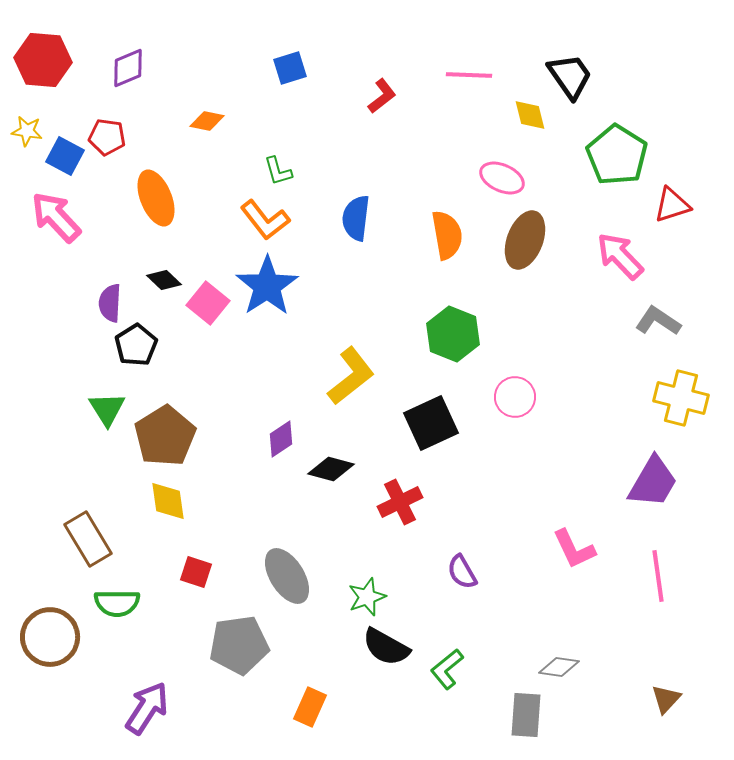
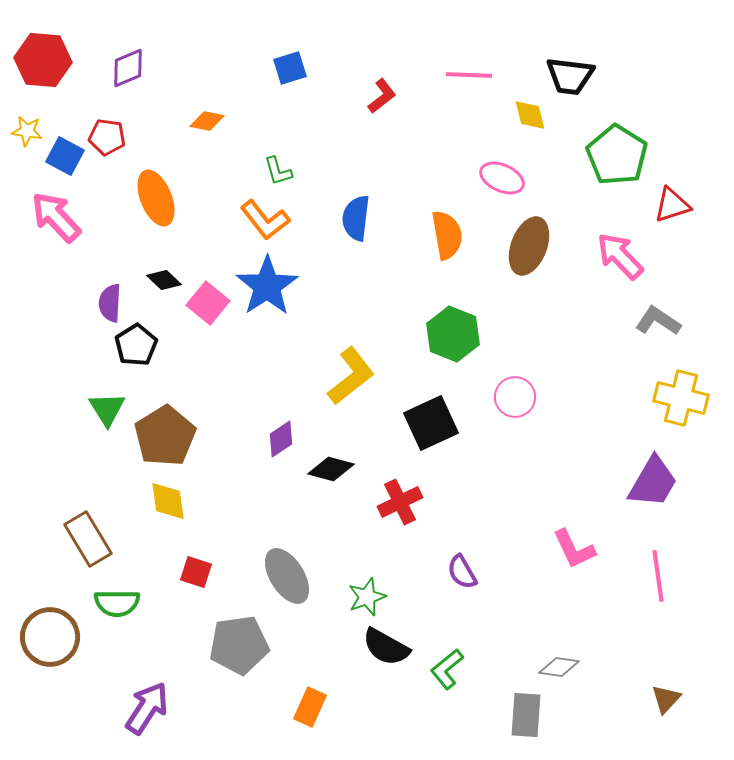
black trapezoid at (570, 76): rotated 132 degrees clockwise
brown ellipse at (525, 240): moved 4 px right, 6 px down
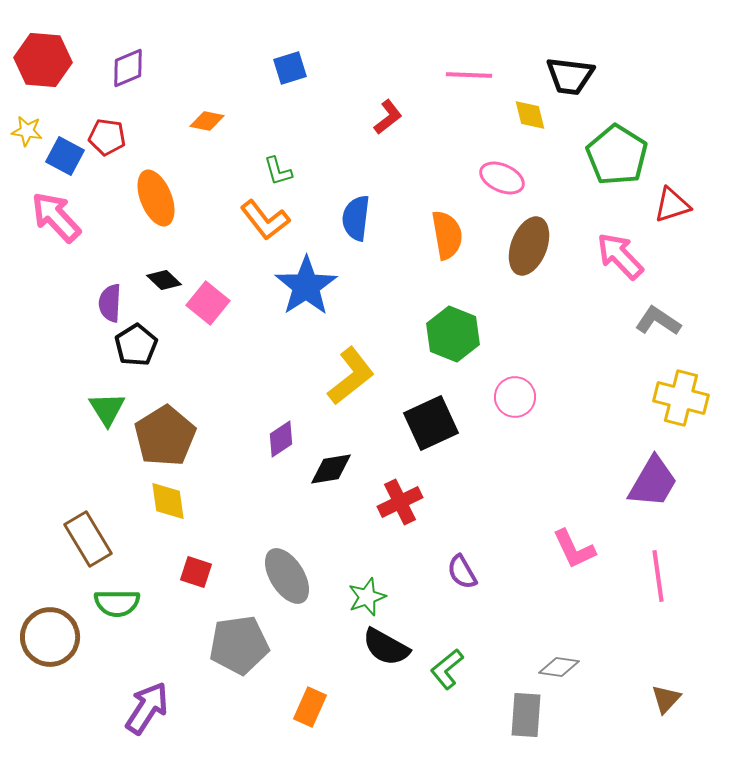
red L-shape at (382, 96): moved 6 px right, 21 px down
blue star at (267, 286): moved 39 px right
black diamond at (331, 469): rotated 24 degrees counterclockwise
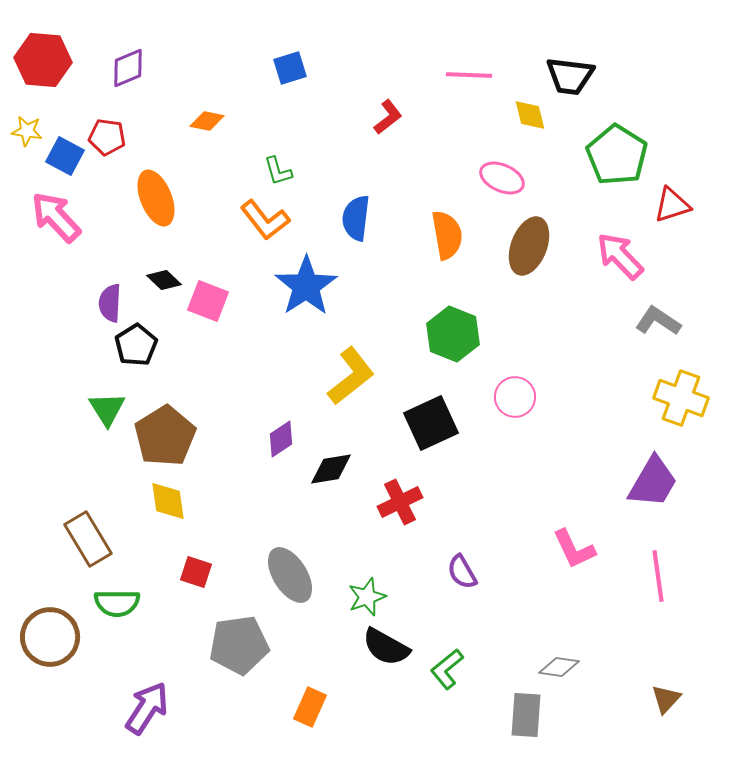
pink square at (208, 303): moved 2 px up; rotated 18 degrees counterclockwise
yellow cross at (681, 398): rotated 6 degrees clockwise
gray ellipse at (287, 576): moved 3 px right, 1 px up
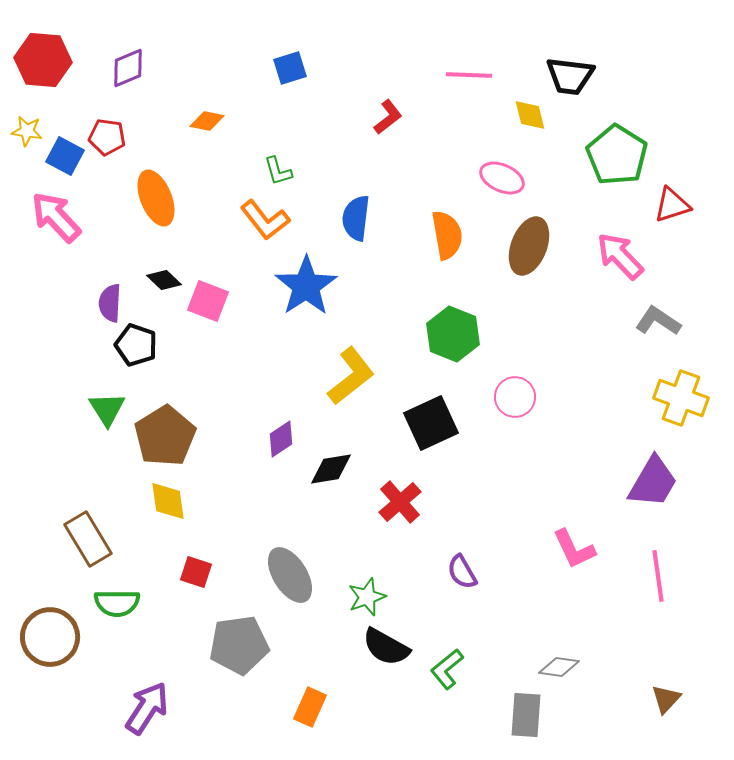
black pentagon at (136, 345): rotated 21 degrees counterclockwise
red cross at (400, 502): rotated 15 degrees counterclockwise
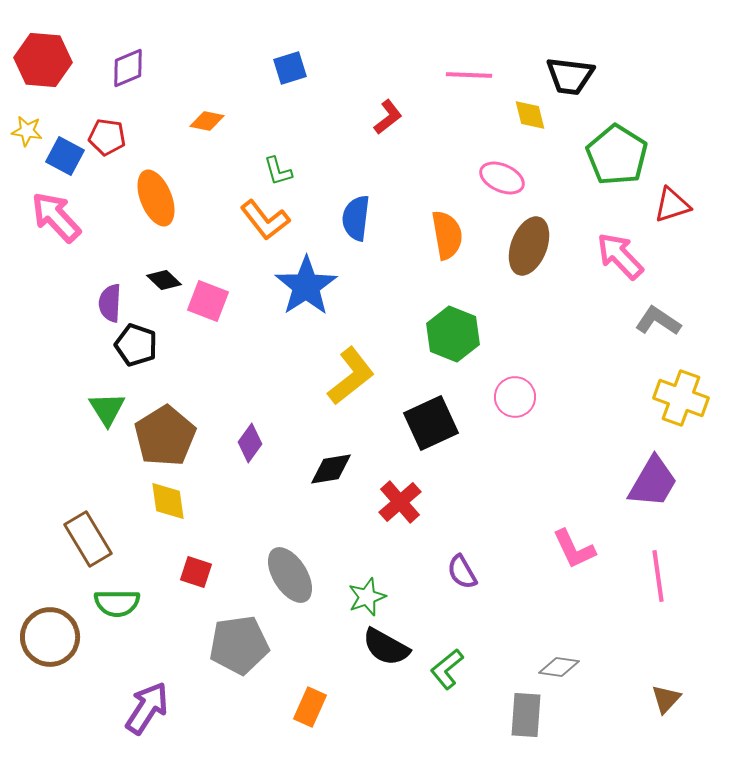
purple diamond at (281, 439): moved 31 px left, 4 px down; rotated 21 degrees counterclockwise
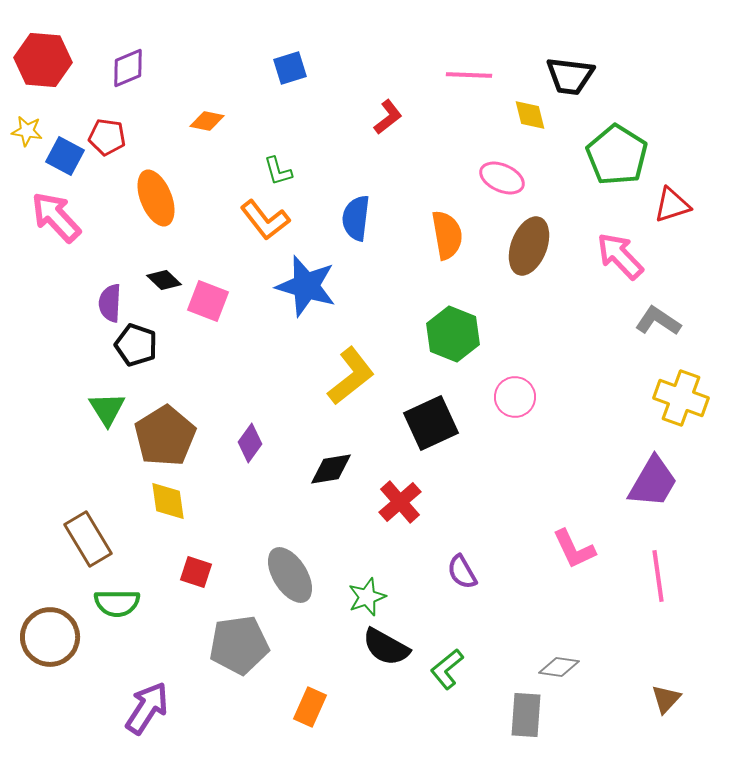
blue star at (306, 286): rotated 22 degrees counterclockwise
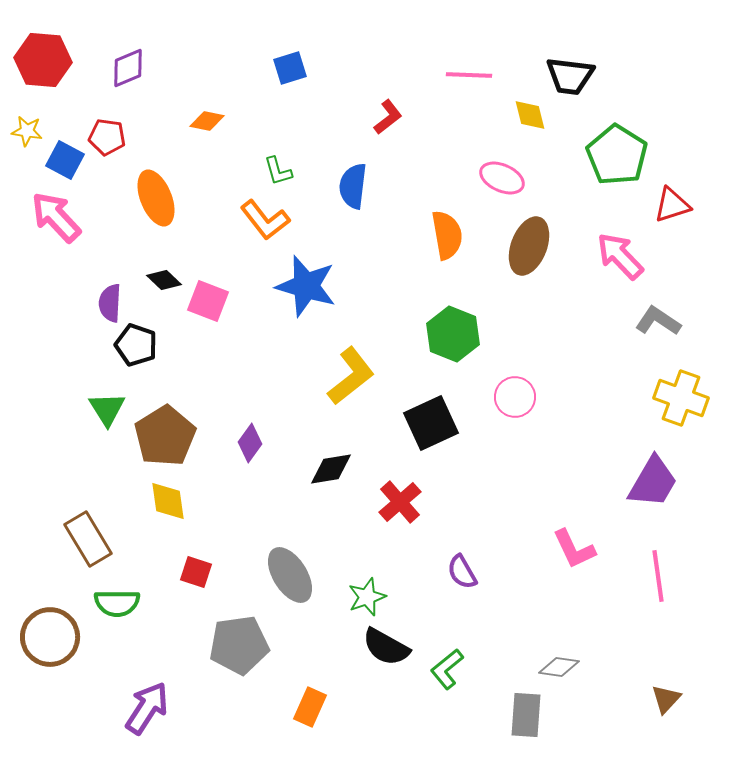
blue square at (65, 156): moved 4 px down
blue semicircle at (356, 218): moved 3 px left, 32 px up
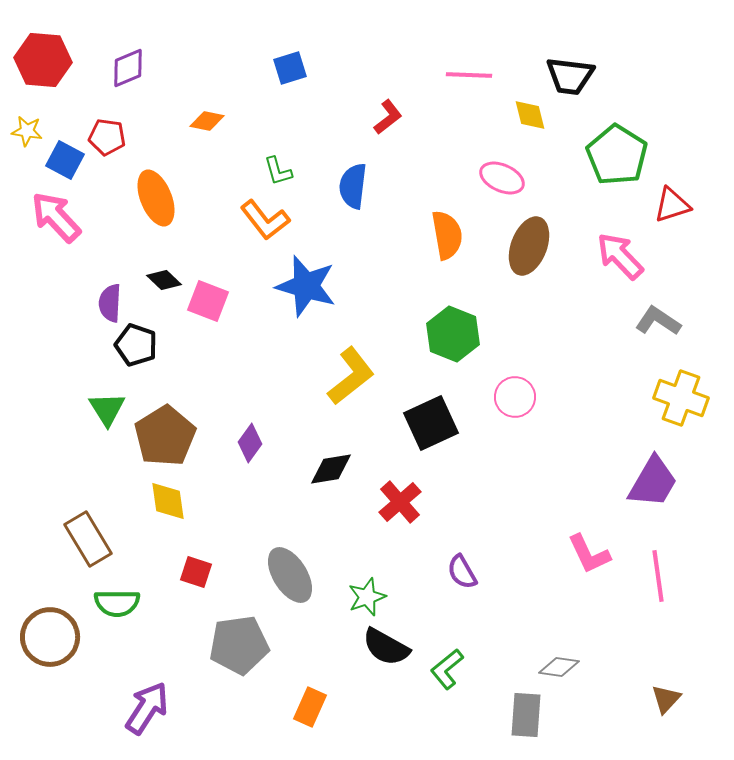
pink L-shape at (574, 549): moved 15 px right, 5 px down
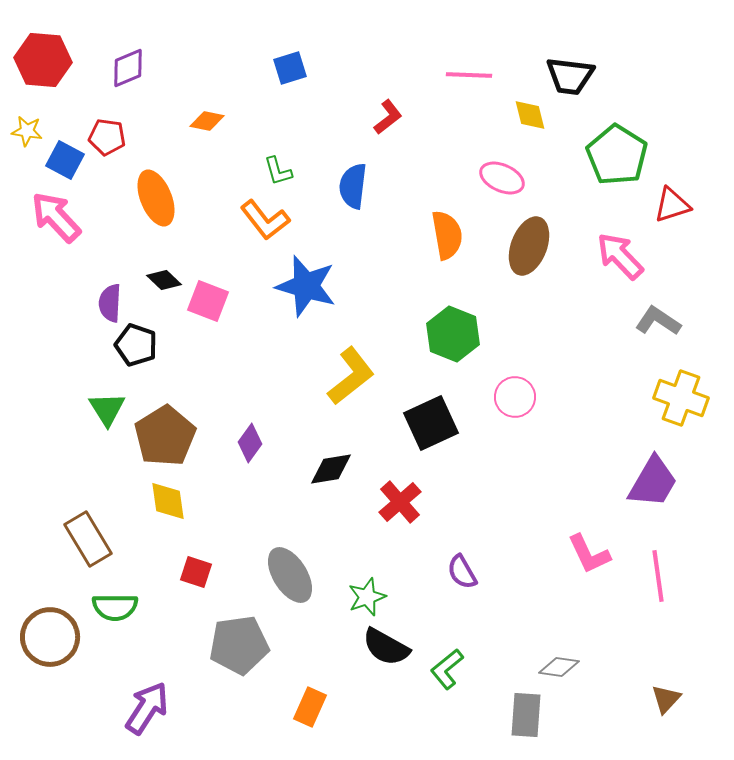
green semicircle at (117, 603): moved 2 px left, 4 px down
